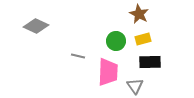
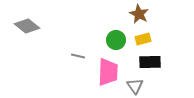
gray diamond: moved 9 px left; rotated 15 degrees clockwise
green circle: moved 1 px up
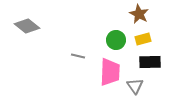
pink trapezoid: moved 2 px right
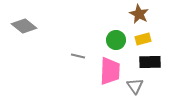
gray diamond: moved 3 px left
pink trapezoid: moved 1 px up
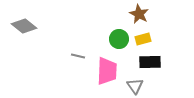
green circle: moved 3 px right, 1 px up
pink trapezoid: moved 3 px left
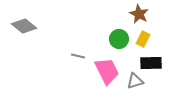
yellow rectangle: rotated 49 degrees counterclockwise
black rectangle: moved 1 px right, 1 px down
pink trapezoid: rotated 28 degrees counterclockwise
gray triangle: moved 5 px up; rotated 48 degrees clockwise
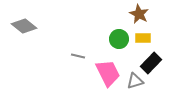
yellow rectangle: moved 1 px up; rotated 63 degrees clockwise
black rectangle: rotated 45 degrees counterclockwise
pink trapezoid: moved 1 px right, 2 px down
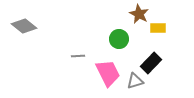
yellow rectangle: moved 15 px right, 10 px up
gray line: rotated 16 degrees counterclockwise
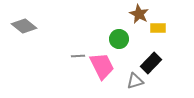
pink trapezoid: moved 6 px left, 7 px up
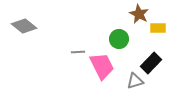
gray line: moved 4 px up
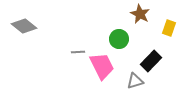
brown star: moved 1 px right
yellow rectangle: moved 11 px right; rotated 70 degrees counterclockwise
black rectangle: moved 2 px up
